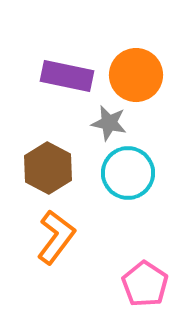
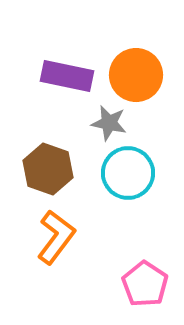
brown hexagon: moved 1 px down; rotated 9 degrees counterclockwise
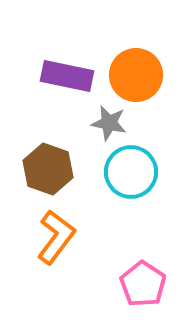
cyan circle: moved 3 px right, 1 px up
pink pentagon: moved 2 px left
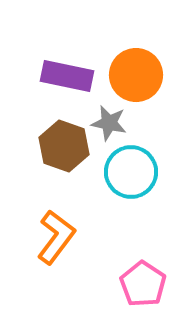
brown hexagon: moved 16 px right, 23 px up
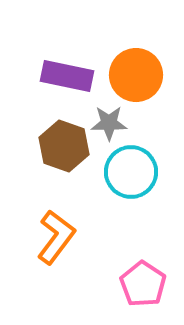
gray star: rotated 12 degrees counterclockwise
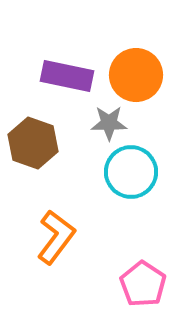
brown hexagon: moved 31 px left, 3 px up
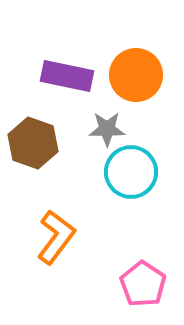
gray star: moved 2 px left, 6 px down
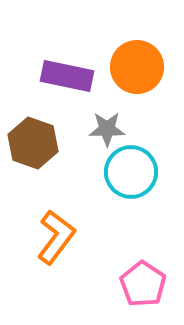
orange circle: moved 1 px right, 8 px up
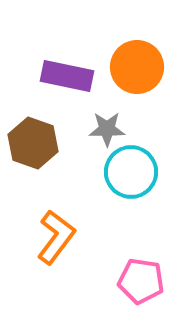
pink pentagon: moved 2 px left, 3 px up; rotated 24 degrees counterclockwise
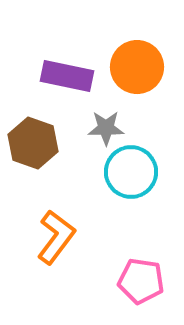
gray star: moved 1 px left, 1 px up
